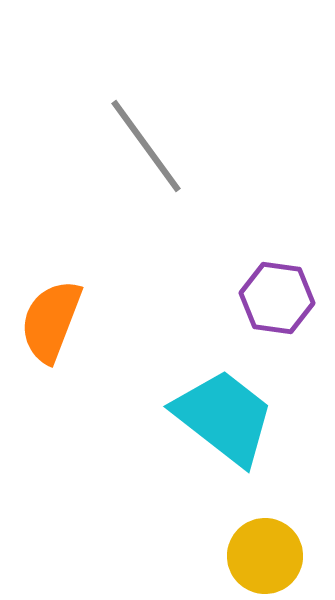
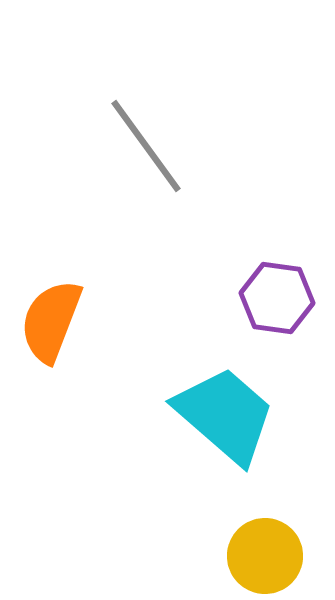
cyan trapezoid: moved 1 px right, 2 px up; rotated 3 degrees clockwise
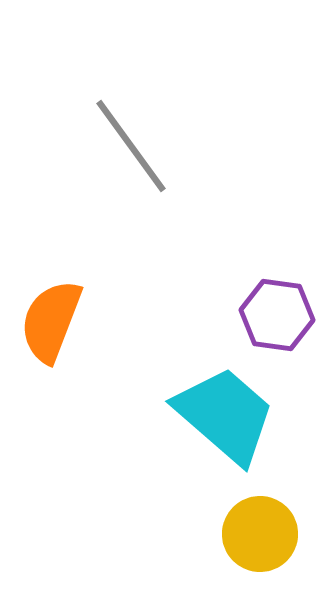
gray line: moved 15 px left
purple hexagon: moved 17 px down
yellow circle: moved 5 px left, 22 px up
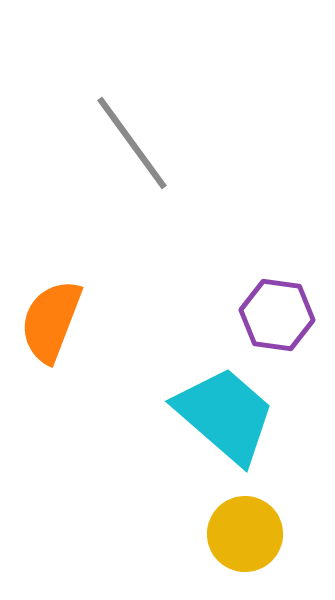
gray line: moved 1 px right, 3 px up
yellow circle: moved 15 px left
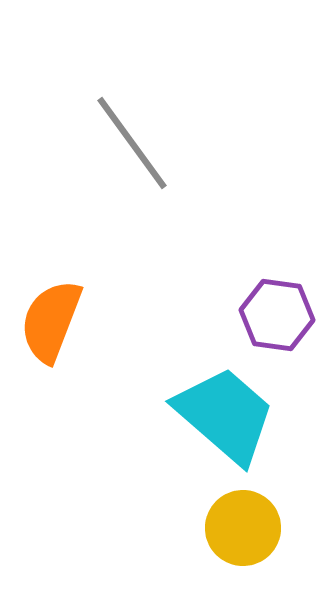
yellow circle: moved 2 px left, 6 px up
